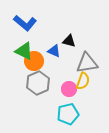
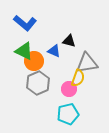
yellow semicircle: moved 5 px left, 3 px up
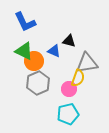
blue L-shape: moved 1 px up; rotated 25 degrees clockwise
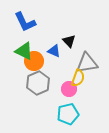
black triangle: rotated 32 degrees clockwise
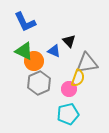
gray hexagon: moved 1 px right
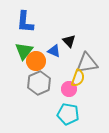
blue L-shape: rotated 30 degrees clockwise
green triangle: rotated 42 degrees clockwise
orange circle: moved 2 px right
cyan pentagon: rotated 25 degrees clockwise
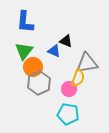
black triangle: moved 3 px left; rotated 24 degrees counterclockwise
orange circle: moved 3 px left, 6 px down
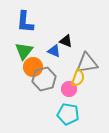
gray hexagon: moved 5 px right, 4 px up; rotated 10 degrees clockwise
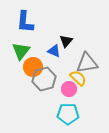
black triangle: rotated 48 degrees clockwise
green triangle: moved 3 px left
yellow semicircle: rotated 66 degrees counterclockwise
cyan pentagon: rotated 10 degrees counterclockwise
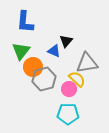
yellow semicircle: moved 1 px left, 1 px down
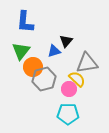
blue triangle: rotated 40 degrees counterclockwise
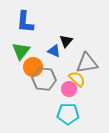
blue triangle: rotated 40 degrees clockwise
gray hexagon: rotated 20 degrees clockwise
